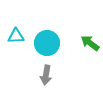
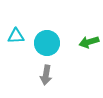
green arrow: moved 1 px left, 1 px up; rotated 54 degrees counterclockwise
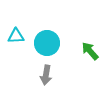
green arrow: moved 1 px right, 9 px down; rotated 66 degrees clockwise
